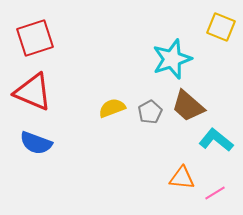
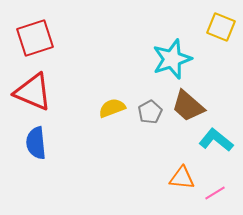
blue semicircle: rotated 64 degrees clockwise
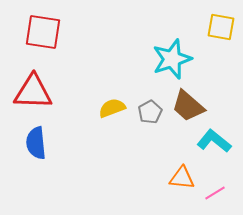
yellow square: rotated 12 degrees counterclockwise
red square: moved 8 px right, 6 px up; rotated 27 degrees clockwise
red triangle: rotated 21 degrees counterclockwise
cyan L-shape: moved 2 px left, 1 px down
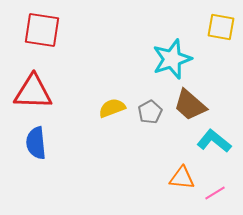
red square: moved 1 px left, 2 px up
brown trapezoid: moved 2 px right, 1 px up
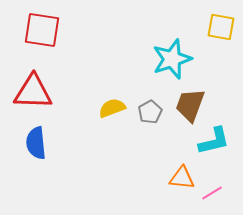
brown trapezoid: rotated 69 degrees clockwise
cyan L-shape: rotated 128 degrees clockwise
pink line: moved 3 px left
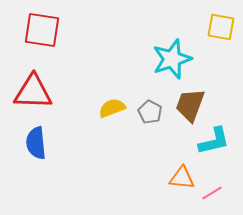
gray pentagon: rotated 15 degrees counterclockwise
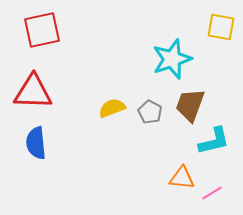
red square: rotated 21 degrees counterclockwise
